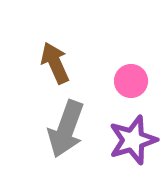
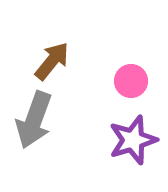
brown arrow: moved 3 px left, 2 px up; rotated 63 degrees clockwise
gray arrow: moved 32 px left, 9 px up
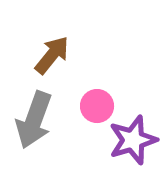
brown arrow: moved 6 px up
pink circle: moved 34 px left, 25 px down
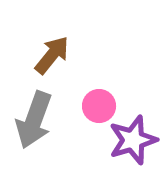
pink circle: moved 2 px right
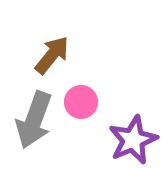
pink circle: moved 18 px left, 4 px up
purple star: rotated 6 degrees counterclockwise
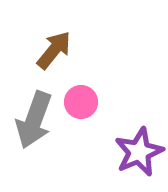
brown arrow: moved 2 px right, 5 px up
purple star: moved 6 px right, 12 px down
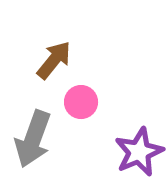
brown arrow: moved 10 px down
gray arrow: moved 1 px left, 19 px down
